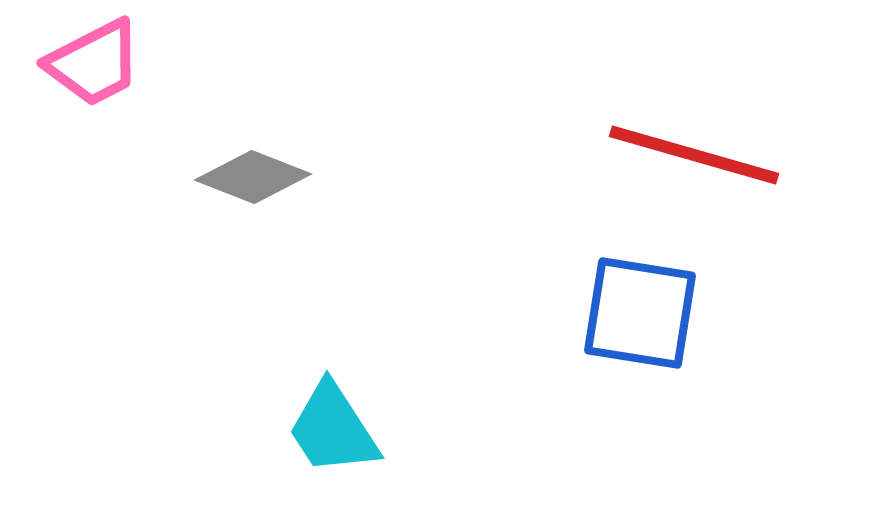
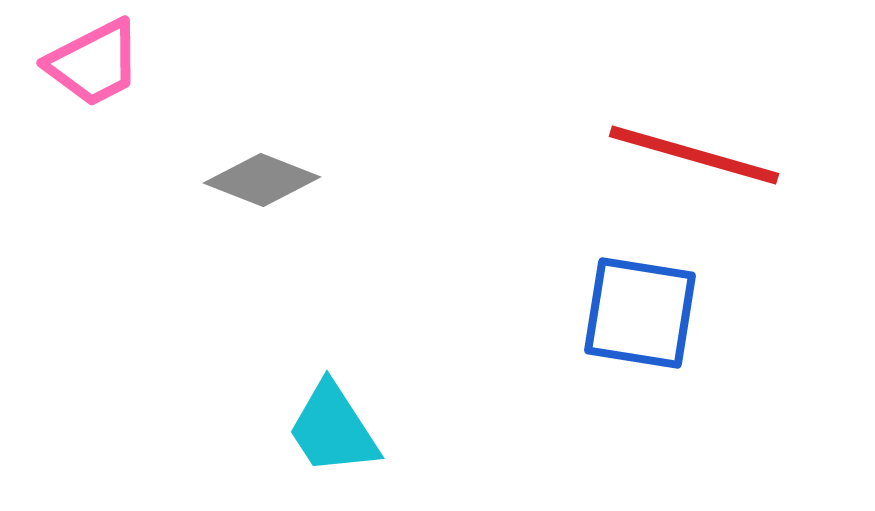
gray diamond: moved 9 px right, 3 px down
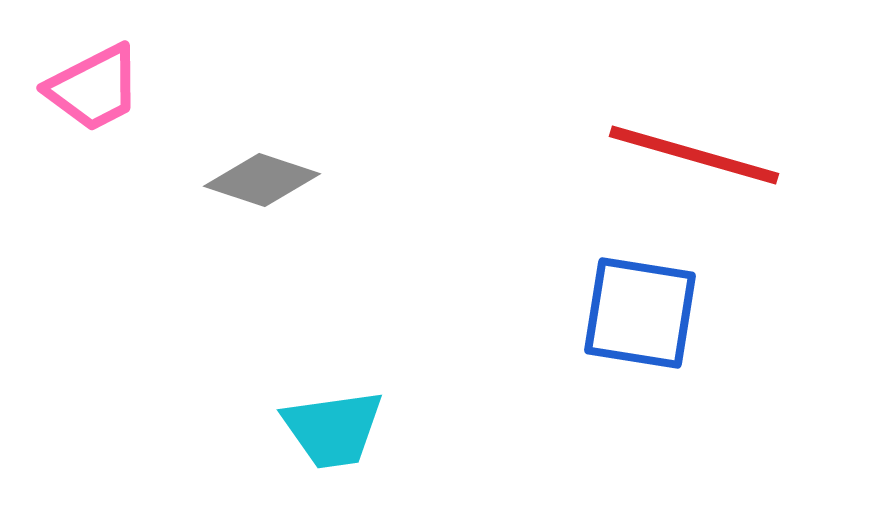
pink trapezoid: moved 25 px down
gray diamond: rotated 3 degrees counterclockwise
cyan trapezoid: rotated 65 degrees counterclockwise
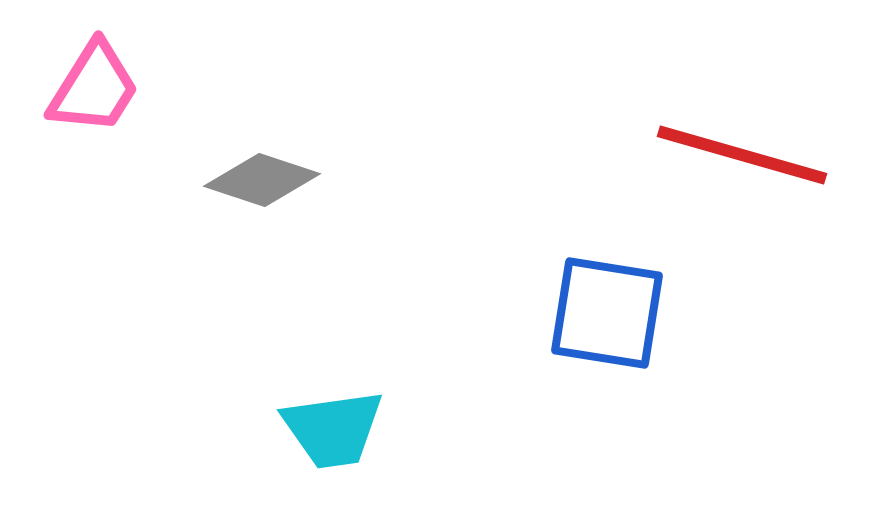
pink trapezoid: rotated 31 degrees counterclockwise
red line: moved 48 px right
blue square: moved 33 px left
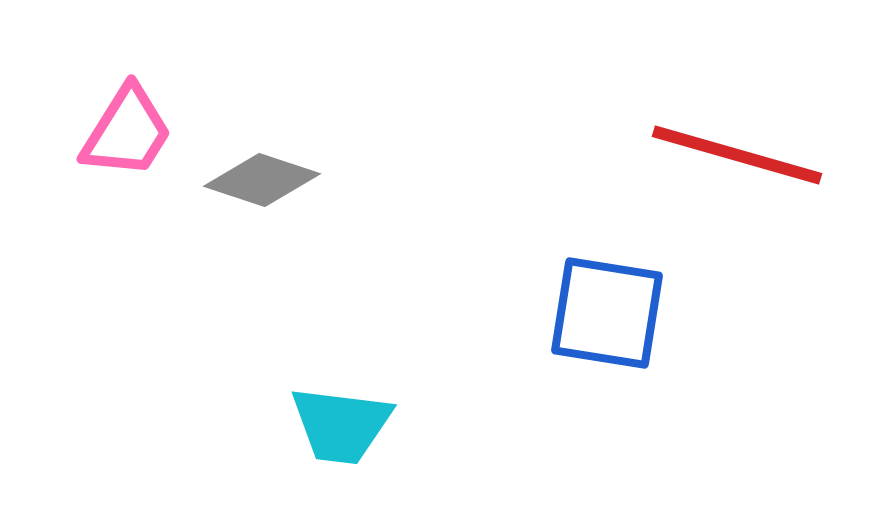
pink trapezoid: moved 33 px right, 44 px down
red line: moved 5 px left
cyan trapezoid: moved 8 px right, 4 px up; rotated 15 degrees clockwise
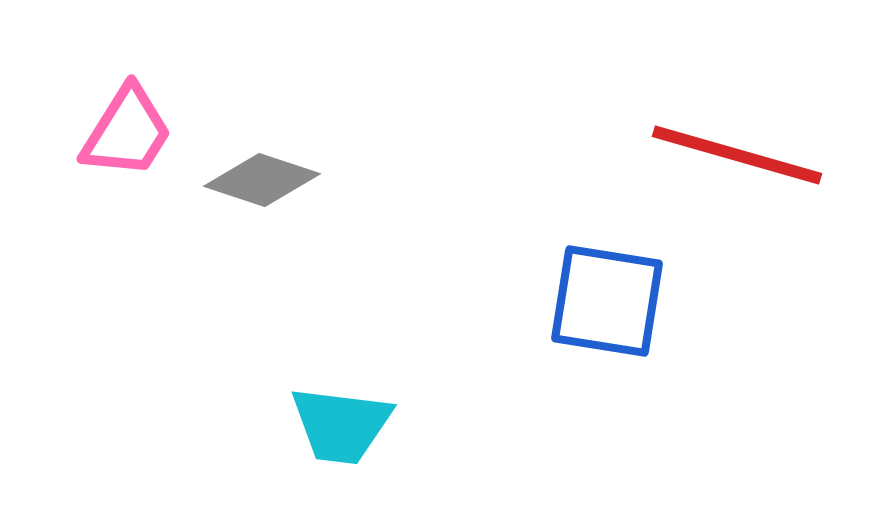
blue square: moved 12 px up
